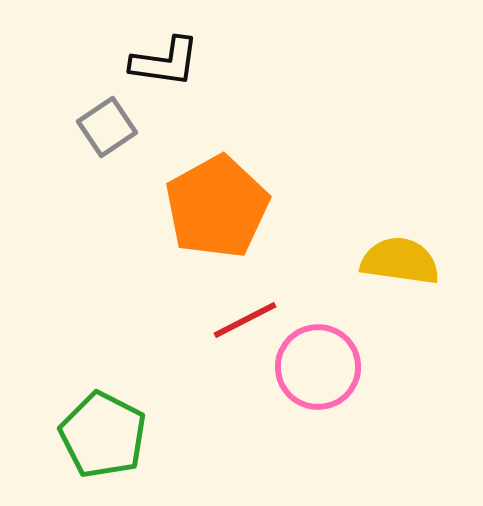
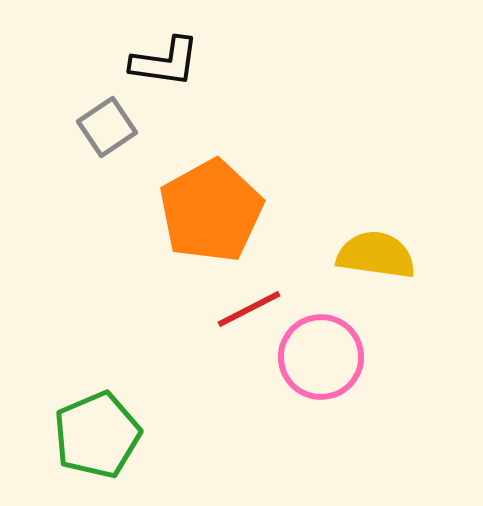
orange pentagon: moved 6 px left, 4 px down
yellow semicircle: moved 24 px left, 6 px up
red line: moved 4 px right, 11 px up
pink circle: moved 3 px right, 10 px up
green pentagon: moved 6 px left; rotated 22 degrees clockwise
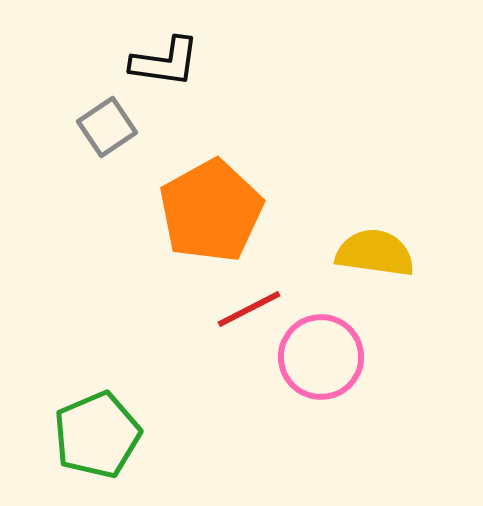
yellow semicircle: moved 1 px left, 2 px up
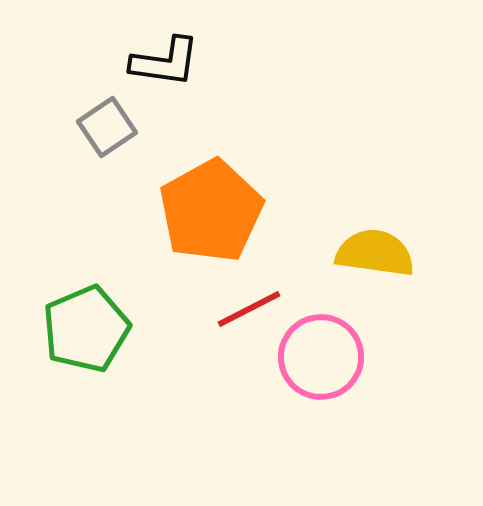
green pentagon: moved 11 px left, 106 px up
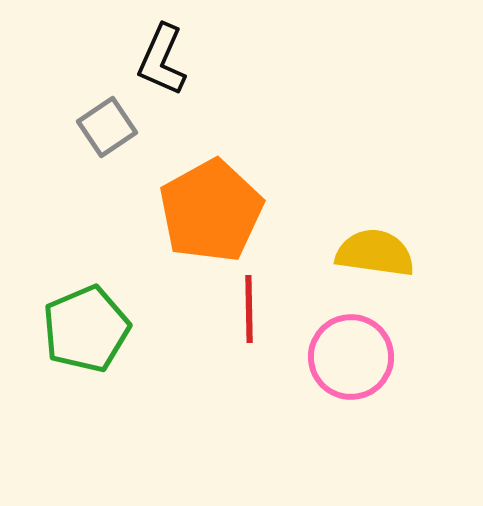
black L-shape: moved 3 px left, 2 px up; rotated 106 degrees clockwise
red line: rotated 64 degrees counterclockwise
pink circle: moved 30 px right
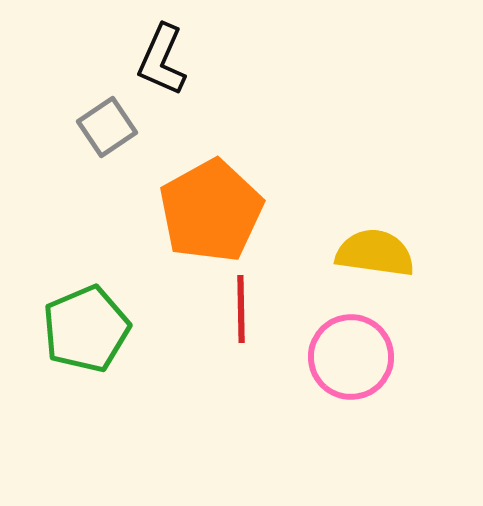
red line: moved 8 px left
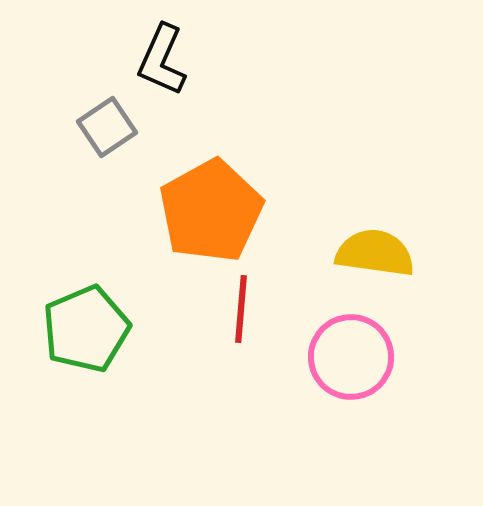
red line: rotated 6 degrees clockwise
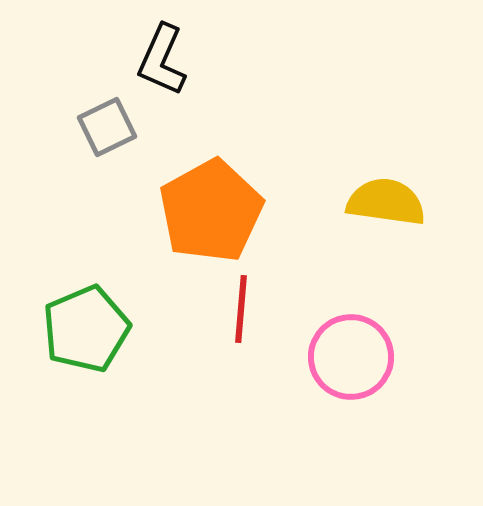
gray square: rotated 8 degrees clockwise
yellow semicircle: moved 11 px right, 51 px up
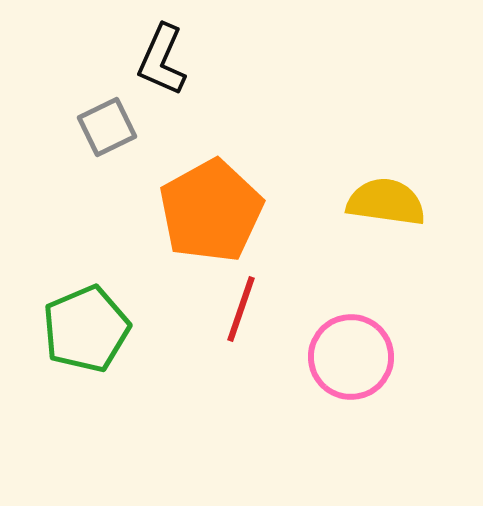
red line: rotated 14 degrees clockwise
